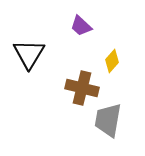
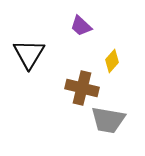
gray trapezoid: rotated 90 degrees counterclockwise
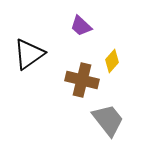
black triangle: rotated 24 degrees clockwise
brown cross: moved 8 px up
gray trapezoid: rotated 138 degrees counterclockwise
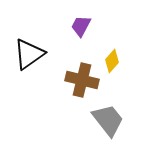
purple trapezoid: rotated 75 degrees clockwise
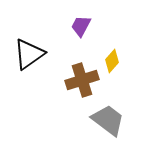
brown cross: rotated 32 degrees counterclockwise
gray trapezoid: rotated 15 degrees counterclockwise
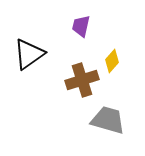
purple trapezoid: rotated 15 degrees counterclockwise
gray trapezoid: rotated 21 degrees counterclockwise
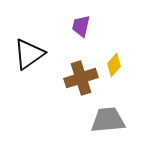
yellow diamond: moved 2 px right, 4 px down
brown cross: moved 1 px left, 2 px up
gray trapezoid: rotated 21 degrees counterclockwise
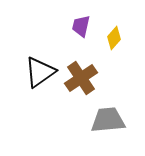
black triangle: moved 11 px right, 18 px down
yellow diamond: moved 27 px up
brown cross: rotated 16 degrees counterclockwise
